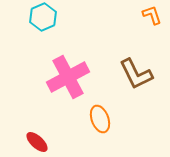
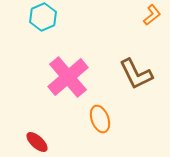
orange L-shape: rotated 70 degrees clockwise
pink cross: rotated 12 degrees counterclockwise
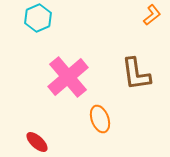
cyan hexagon: moved 5 px left, 1 px down
brown L-shape: rotated 18 degrees clockwise
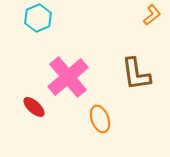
red ellipse: moved 3 px left, 35 px up
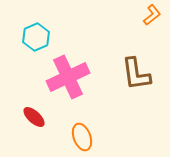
cyan hexagon: moved 2 px left, 19 px down
pink cross: rotated 15 degrees clockwise
red ellipse: moved 10 px down
orange ellipse: moved 18 px left, 18 px down
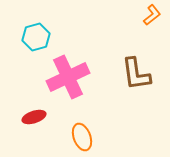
cyan hexagon: rotated 8 degrees clockwise
red ellipse: rotated 60 degrees counterclockwise
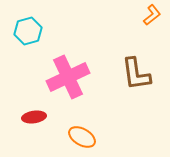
cyan hexagon: moved 8 px left, 6 px up
red ellipse: rotated 10 degrees clockwise
orange ellipse: rotated 40 degrees counterclockwise
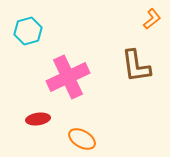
orange L-shape: moved 4 px down
brown L-shape: moved 8 px up
red ellipse: moved 4 px right, 2 px down
orange ellipse: moved 2 px down
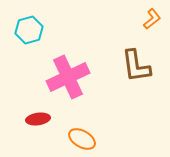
cyan hexagon: moved 1 px right, 1 px up
